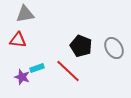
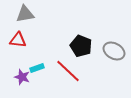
gray ellipse: moved 3 px down; rotated 30 degrees counterclockwise
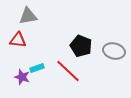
gray triangle: moved 3 px right, 2 px down
gray ellipse: rotated 15 degrees counterclockwise
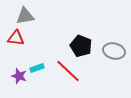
gray triangle: moved 3 px left
red triangle: moved 2 px left, 2 px up
purple star: moved 3 px left, 1 px up
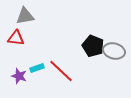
black pentagon: moved 12 px right
red line: moved 7 px left
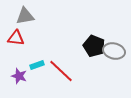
black pentagon: moved 1 px right
cyan rectangle: moved 3 px up
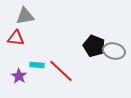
cyan rectangle: rotated 24 degrees clockwise
purple star: rotated 14 degrees clockwise
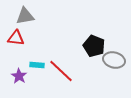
gray ellipse: moved 9 px down
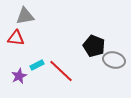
cyan rectangle: rotated 32 degrees counterclockwise
purple star: rotated 14 degrees clockwise
